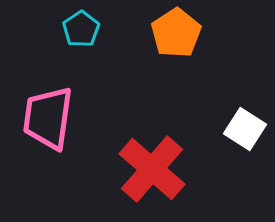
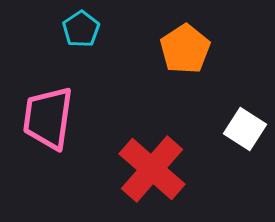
orange pentagon: moved 9 px right, 16 px down
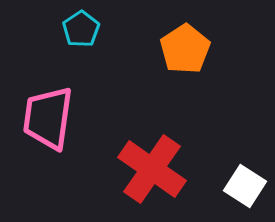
white square: moved 57 px down
red cross: rotated 6 degrees counterclockwise
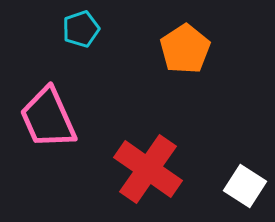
cyan pentagon: rotated 15 degrees clockwise
pink trapezoid: rotated 32 degrees counterclockwise
red cross: moved 4 px left
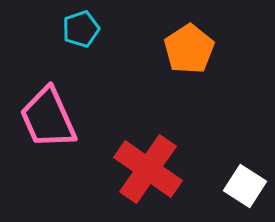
orange pentagon: moved 4 px right
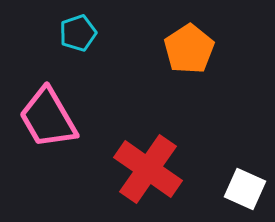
cyan pentagon: moved 3 px left, 4 px down
pink trapezoid: rotated 6 degrees counterclockwise
white square: moved 3 px down; rotated 9 degrees counterclockwise
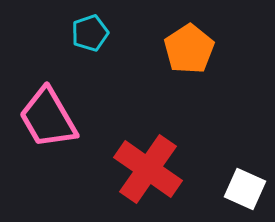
cyan pentagon: moved 12 px right
